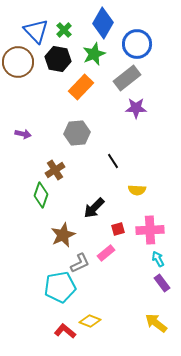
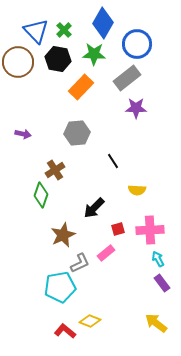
green star: rotated 25 degrees clockwise
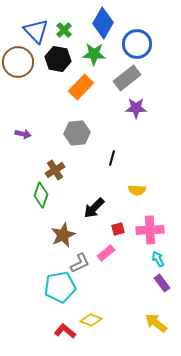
black line: moved 1 px left, 3 px up; rotated 49 degrees clockwise
yellow diamond: moved 1 px right, 1 px up
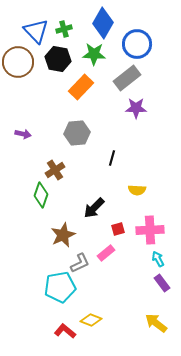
green cross: moved 1 px up; rotated 28 degrees clockwise
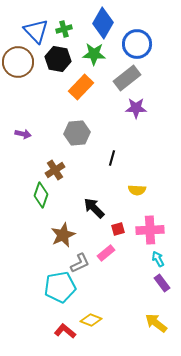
black arrow: rotated 90 degrees clockwise
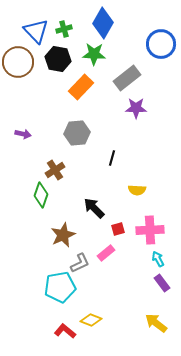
blue circle: moved 24 px right
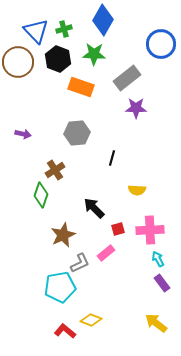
blue diamond: moved 3 px up
black hexagon: rotated 10 degrees clockwise
orange rectangle: rotated 65 degrees clockwise
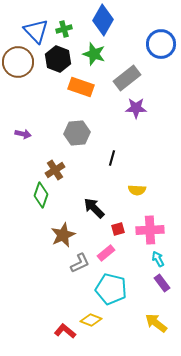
green star: rotated 15 degrees clockwise
cyan pentagon: moved 51 px right, 2 px down; rotated 24 degrees clockwise
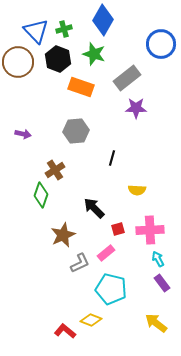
gray hexagon: moved 1 px left, 2 px up
